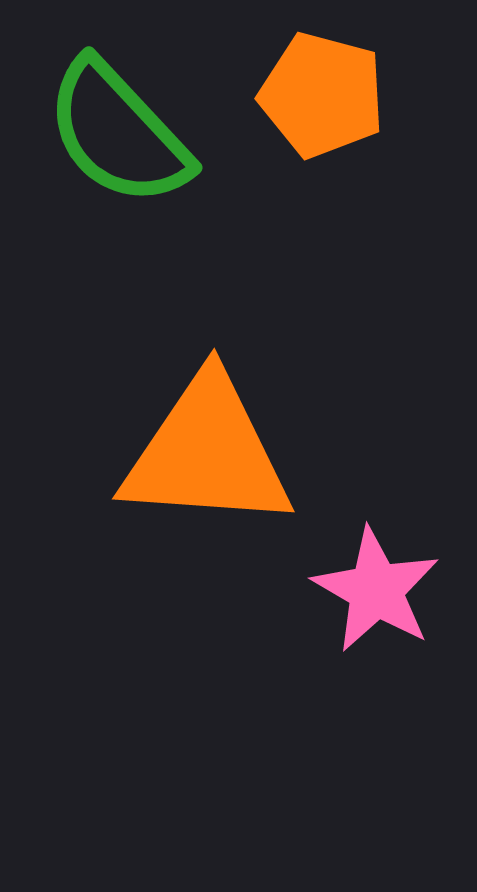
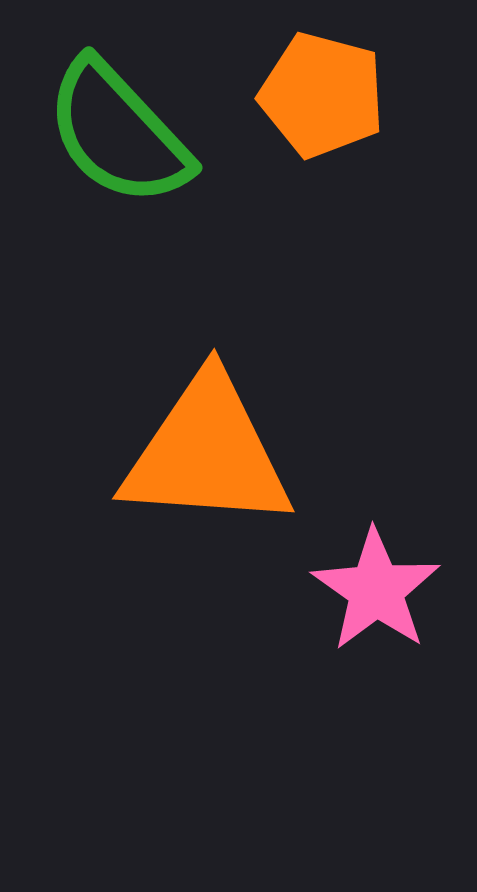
pink star: rotated 5 degrees clockwise
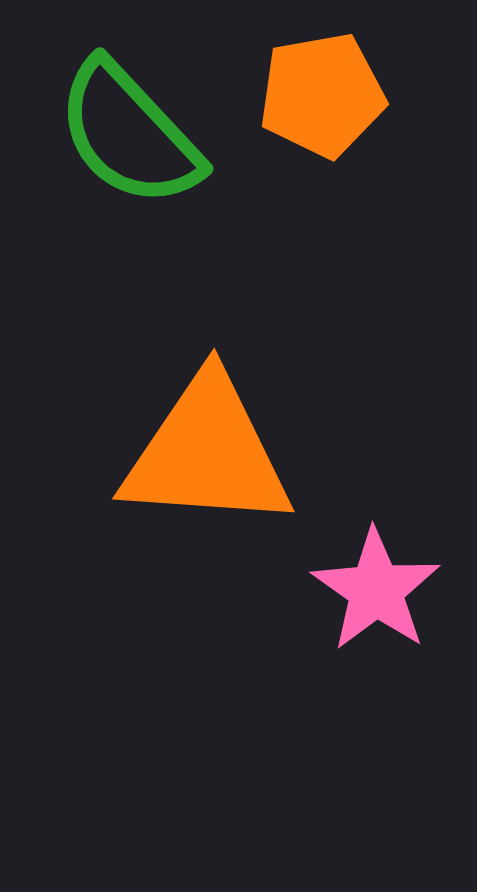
orange pentagon: rotated 25 degrees counterclockwise
green semicircle: moved 11 px right, 1 px down
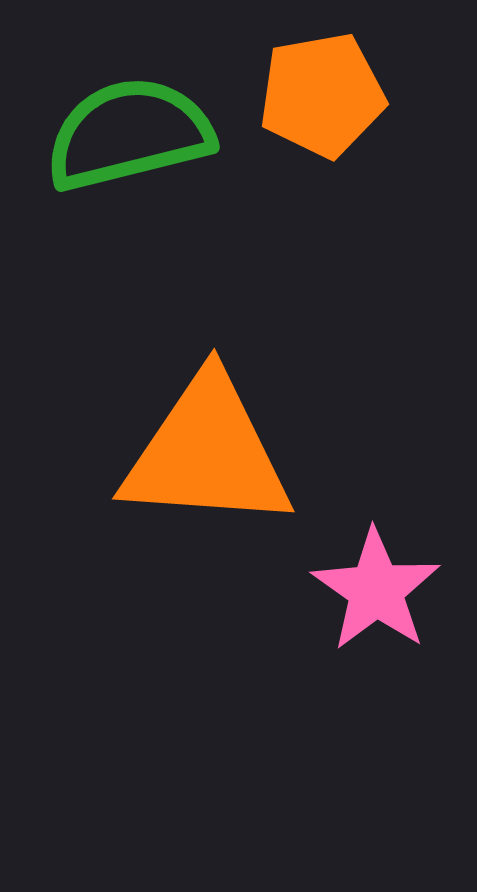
green semicircle: rotated 119 degrees clockwise
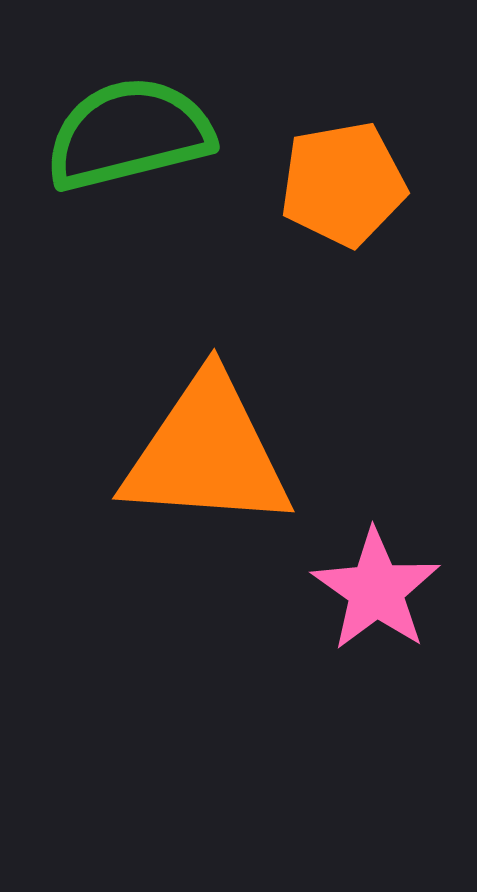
orange pentagon: moved 21 px right, 89 px down
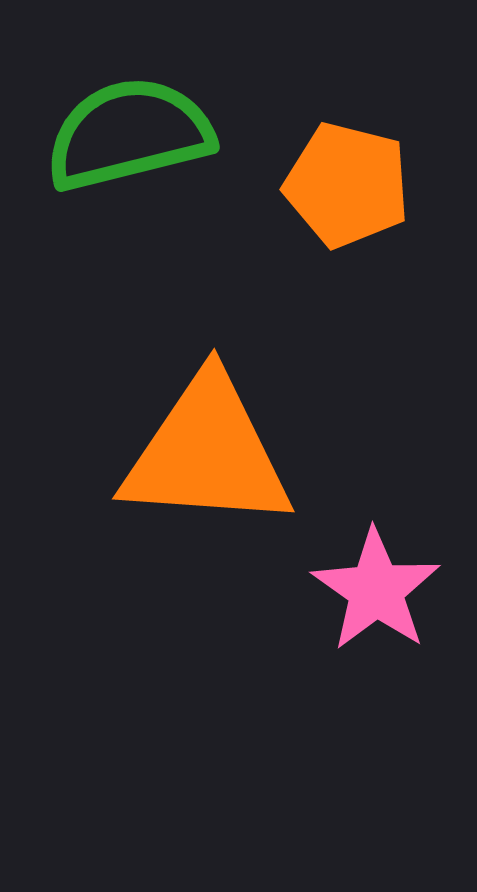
orange pentagon: moved 4 px right, 1 px down; rotated 24 degrees clockwise
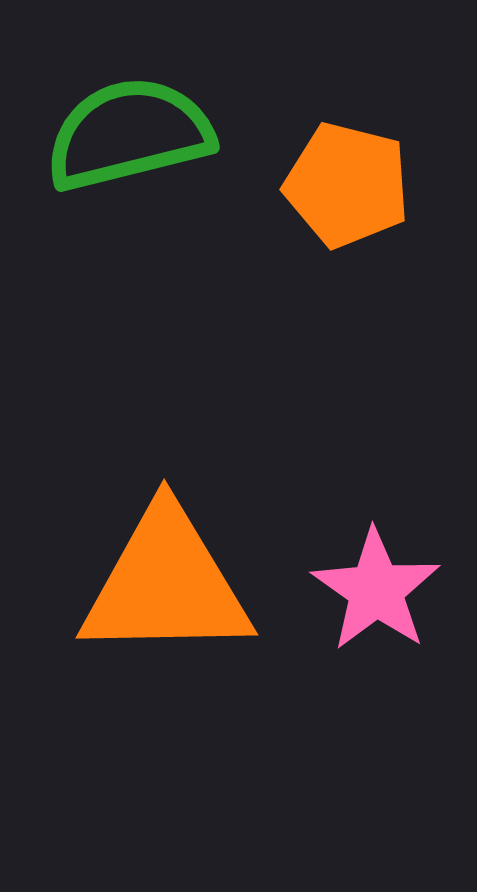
orange triangle: moved 41 px left, 131 px down; rotated 5 degrees counterclockwise
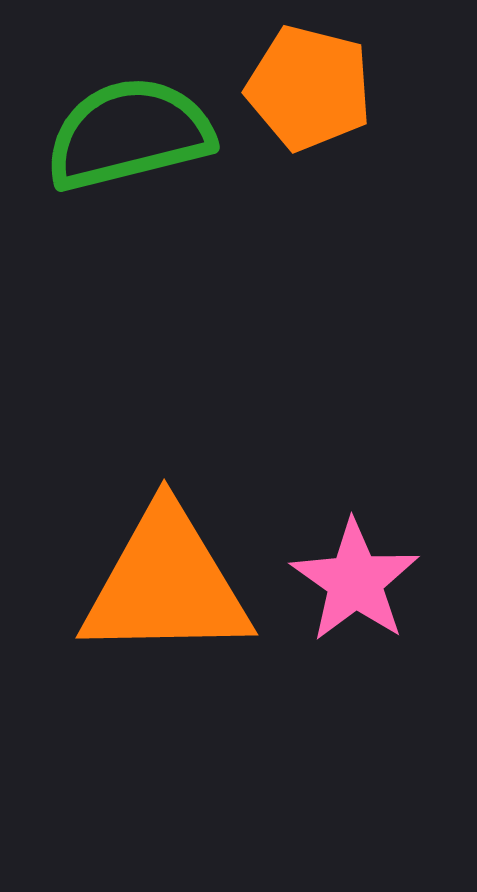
orange pentagon: moved 38 px left, 97 px up
pink star: moved 21 px left, 9 px up
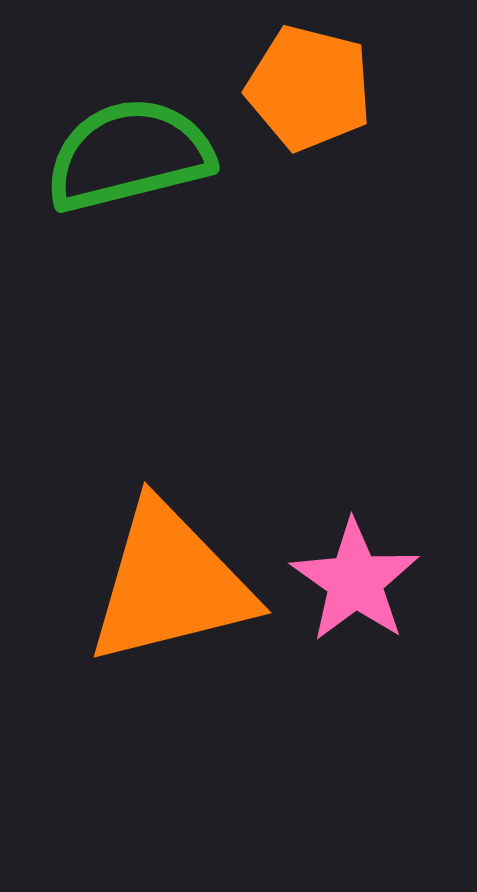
green semicircle: moved 21 px down
orange triangle: moved 4 px right; rotated 13 degrees counterclockwise
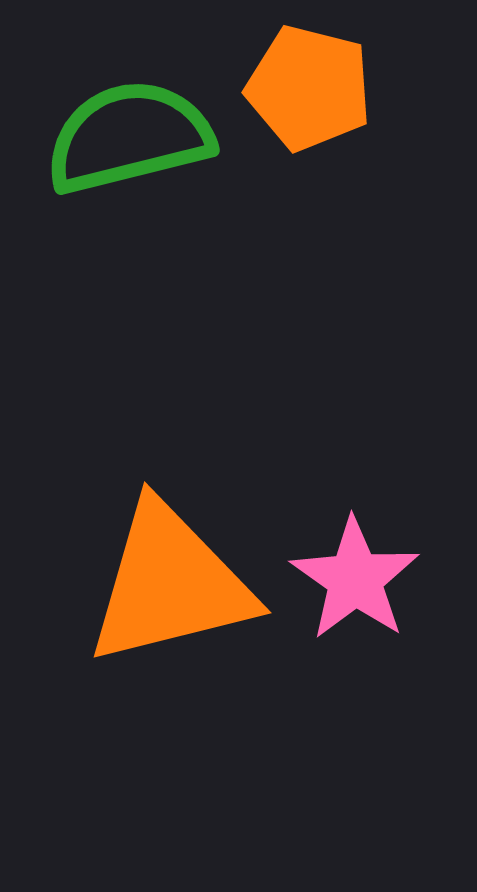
green semicircle: moved 18 px up
pink star: moved 2 px up
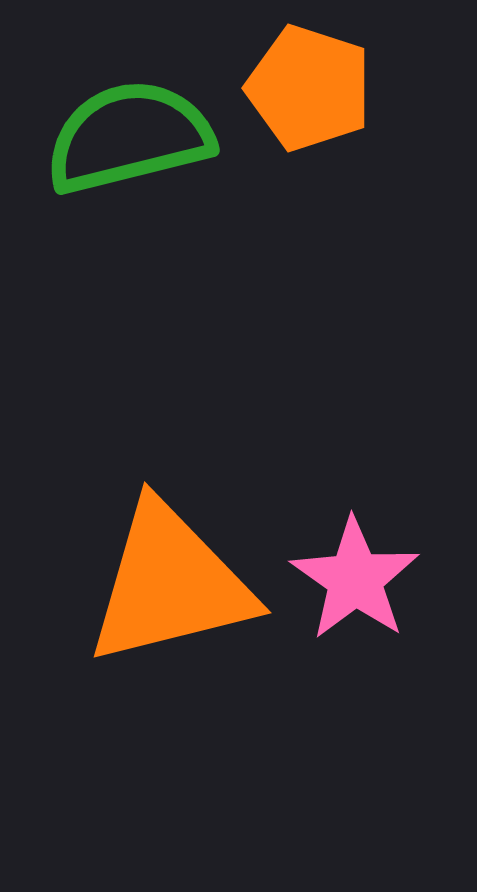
orange pentagon: rotated 4 degrees clockwise
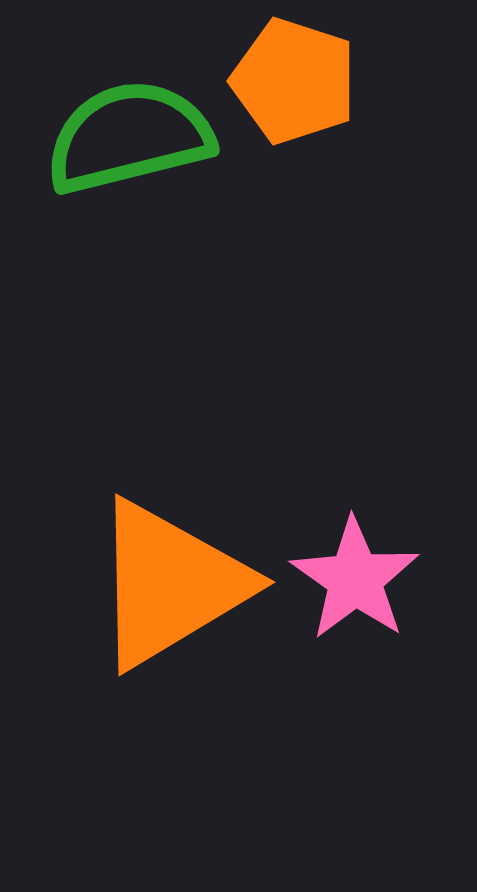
orange pentagon: moved 15 px left, 7 px up
orange triangle: rotated 17 degrees counterclockwise
